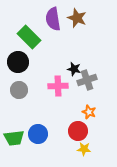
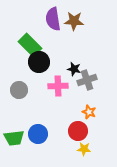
brown star: moved 3 px left, 3 px down; rotated 18 degrees counterclockwise
green rectangle: moved 1 px right, 8 px down
black circle: moved 21 px right
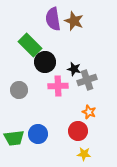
brown star: rotated 18 degrees clockwise
black circle: moved 6 px right
yellow star: moved 5 px down
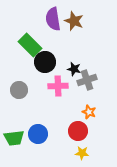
yellow star: moved 2 px left, 1 px up
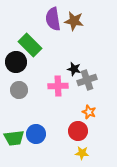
brown star: rotated 12 degrees counterclockwise
black circle: moved 29 px left
blue circle: moved 2 px left
